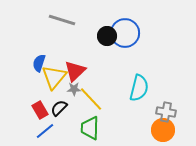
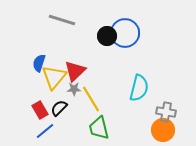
yellow line: rotated 12 degrees clockwise
green trapezoid: moved 9 px right; rotated 15 degrees counterclockwise
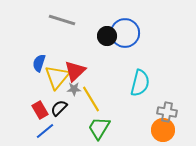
yellow triangle: moved 3 px right
cyan semicircle: moved 1 px right, 5 px up
gray cross: moved 1 px right
green trapezoid: rotated 45 degrees clockwise
